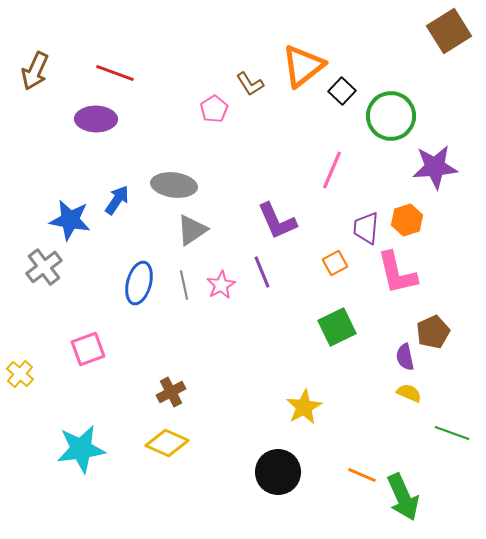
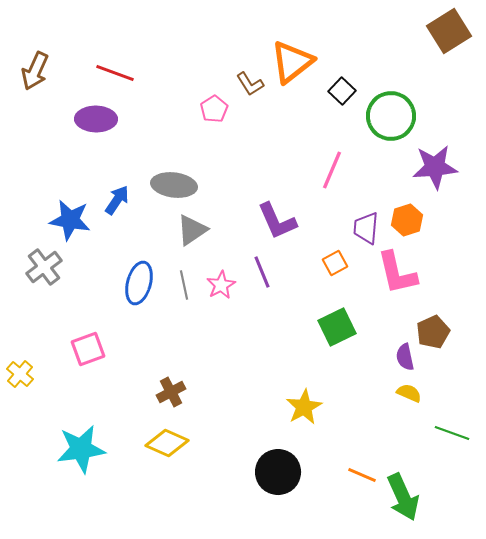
orange triangle: moved 11 px left, 4 px up
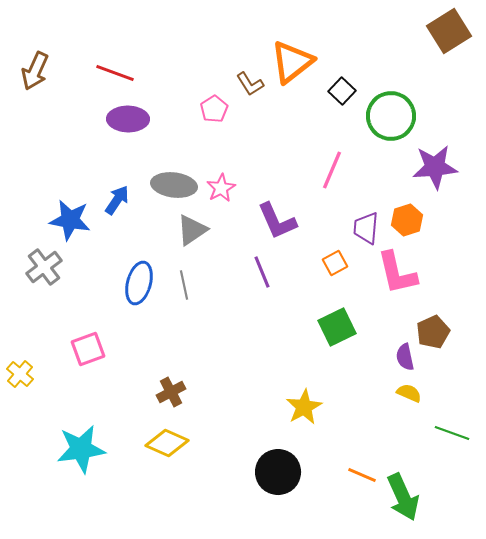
purple ellipse: moved 32 px right
pink star: moved 97 px up
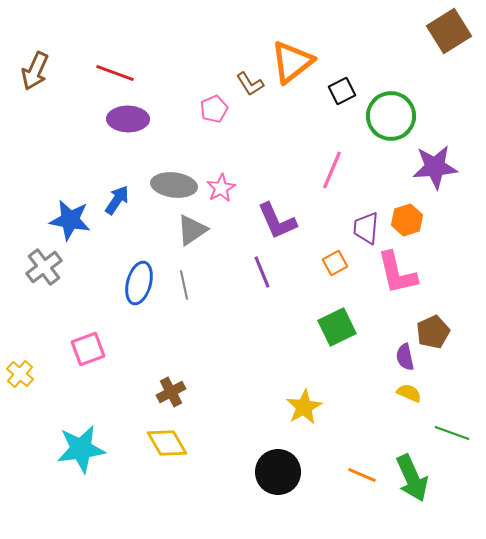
black square: rotated 20 degrees clockwise
pink pentagon: rotated 8 degrees clockwise
yellow diamond: rotated 36 degrees clockwise
green arrow: moved 9 px right, 19 px up
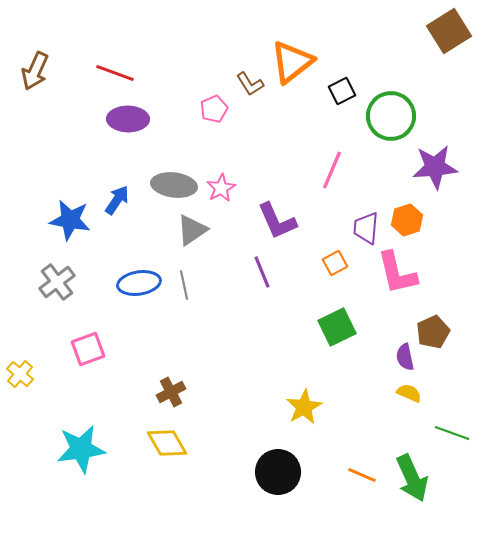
gray cross: moved 13 px right, 15 px down
blue ellipse: rotated 66 degrees clockwise
